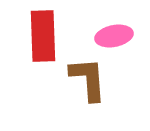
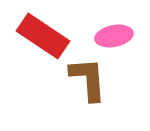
red rectangle: rotated 54 degrees counterclockwise
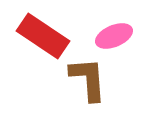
pink ellipse: rotated 12 degrees counterclockwise
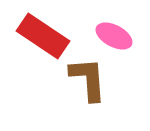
pink ellipse: rotated 51 degrees clockwise
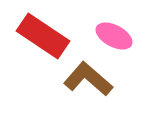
brown L-shape: rotated 45 degrees counterclockwise
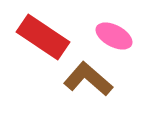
red rectangle: moved 1 px down
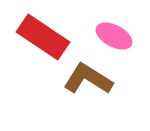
brown L-shape: rotated 9 degrees counterclockwise
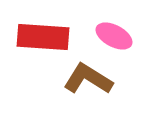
red rectangle: rotated 30 degrees counterclockwise
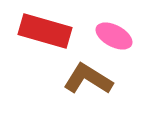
red rectangle: moved 2 px right, 6 px up; rotated 12 degrees clockwise
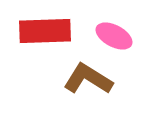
red rectangle: rotated 18 degrees counterclockwise
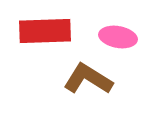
pink ellipse: moved 4 px right, 1 px down; rotated 18 degrees counterclockwise
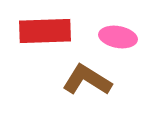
brown L-shape: moved 1 px left, 1 px down
